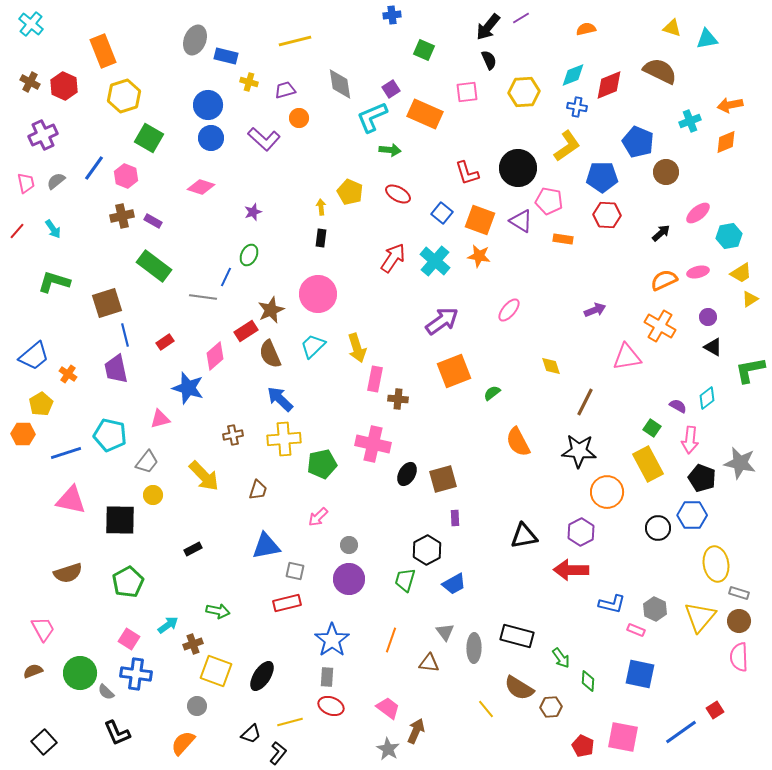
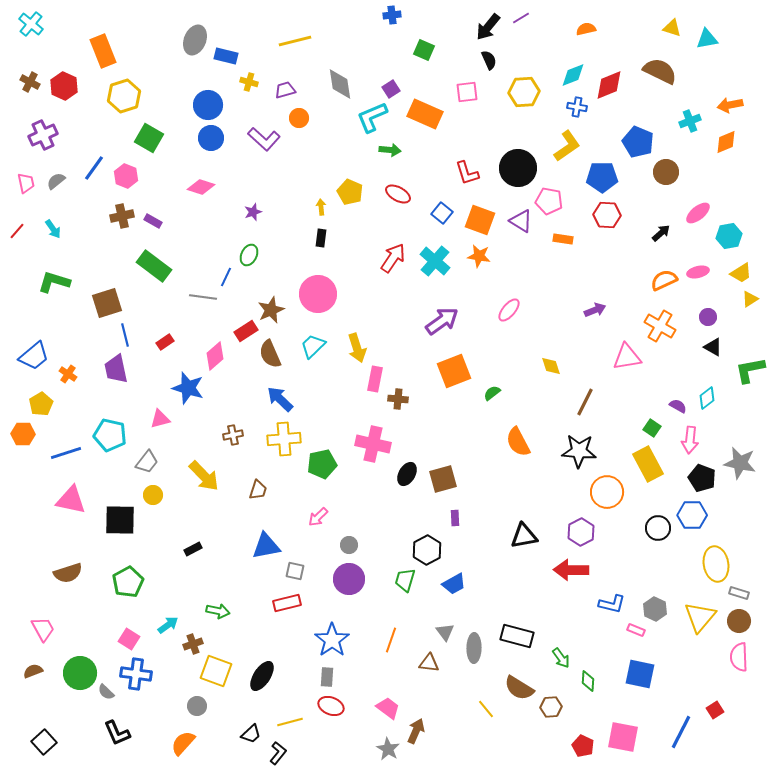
blue line at (681, 732): rotated 28 degrees counterclockwise
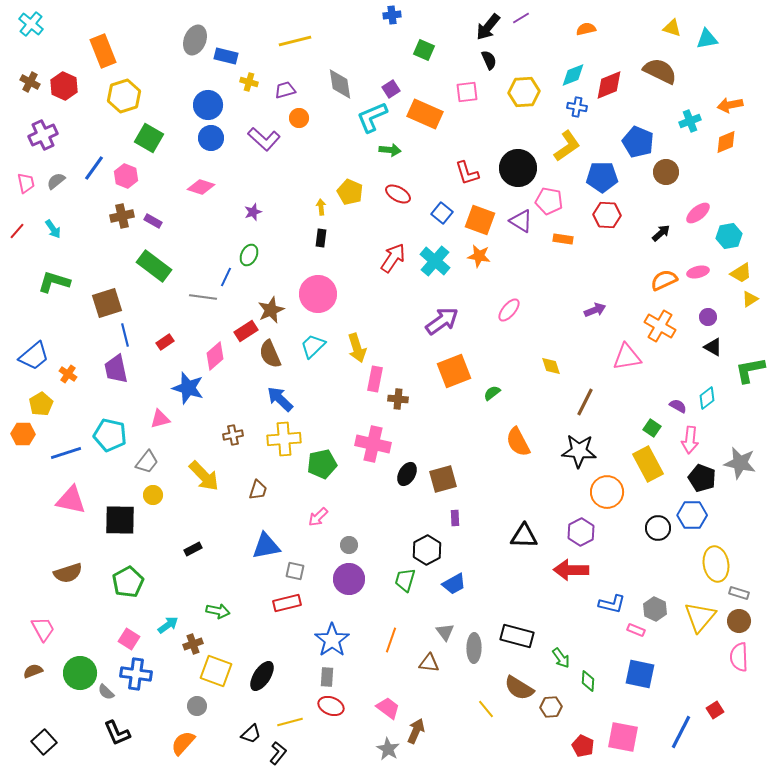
black triangle at (524, 536): rotated 12 degrees clockwise
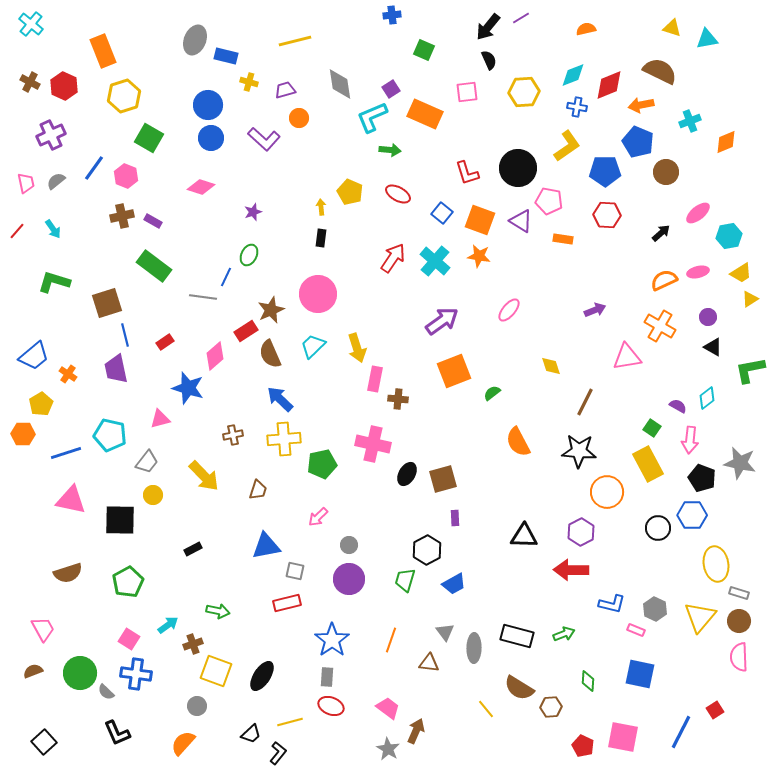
orange arrow at (730, 105): moved 89 px left
purple cross at (43, 135): moved 8 px right
blue pentagon at (602, 177): moved 3 px right, 6 px up
green arrow at (561, 658): moved 3 px right, 24 px up; rotated 75 degrees counterclockwise
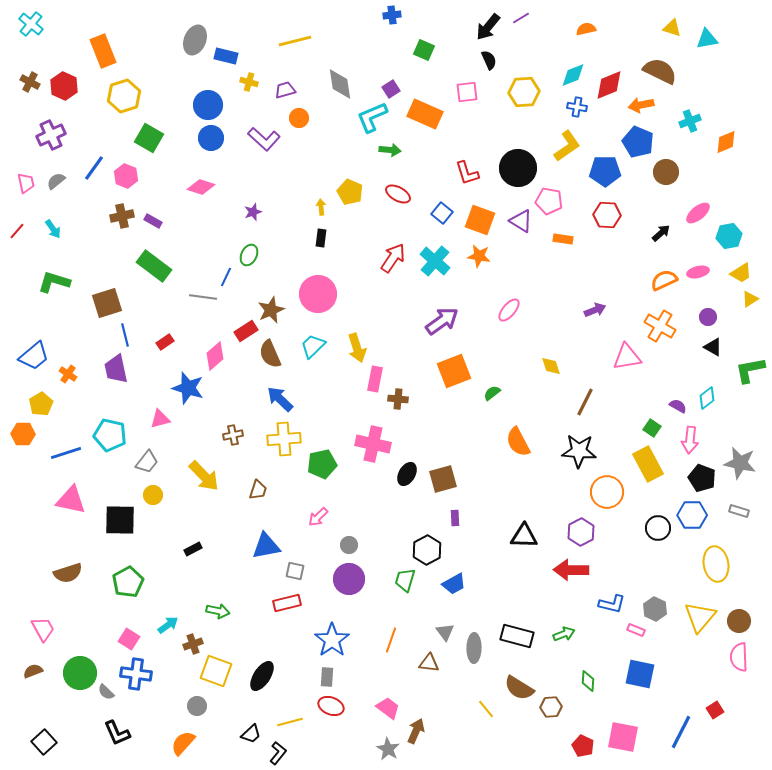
gray rectangle at (739, 593): moved 82 px up
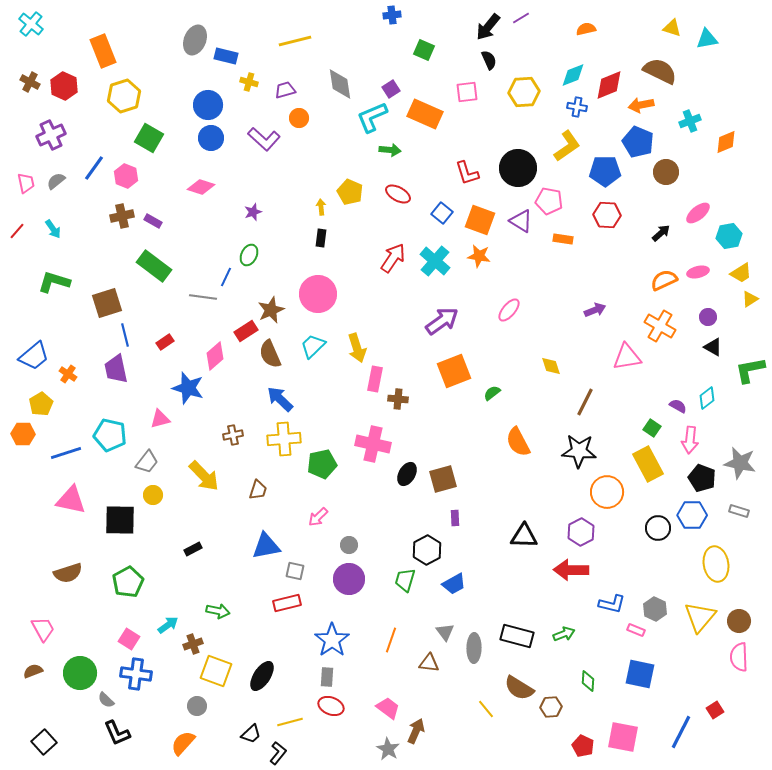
gray semicircle at (106, 692): moved 8 px down
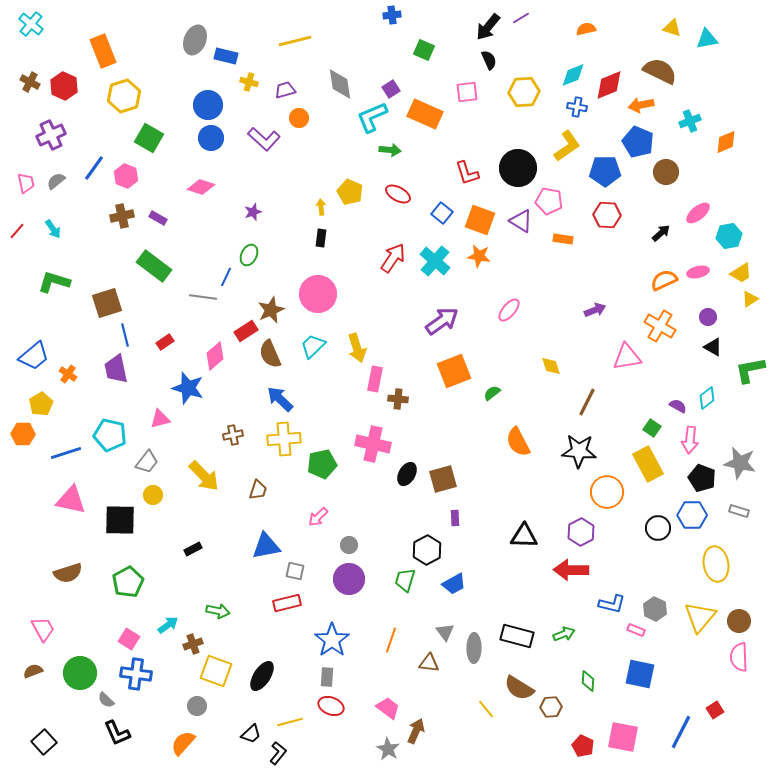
purple rectangle at (153, 221): moved 5 px right, 3 px up
brown line at (585, 402): moved 2 px right
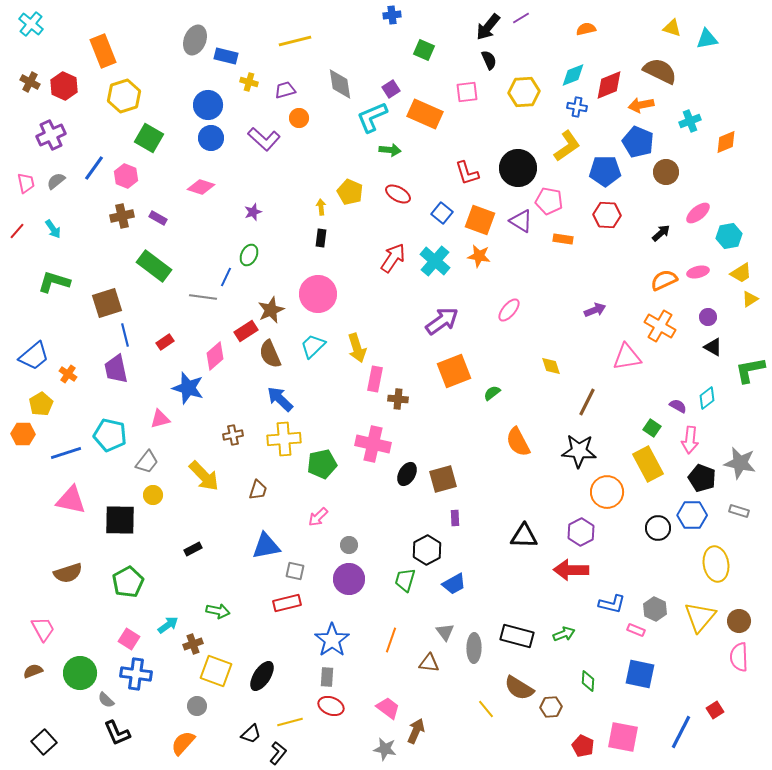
gray star at (388, 749): moved 3 px left; rotated 20 degrees counterclockwise
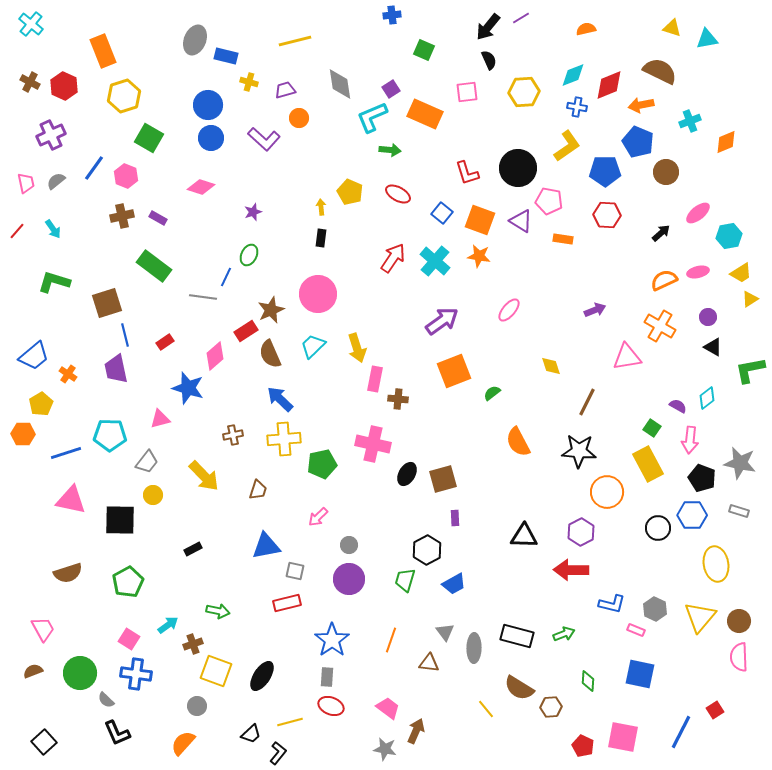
cyan pentagon at (110, 435): rotated 12 degrees counterclockwise
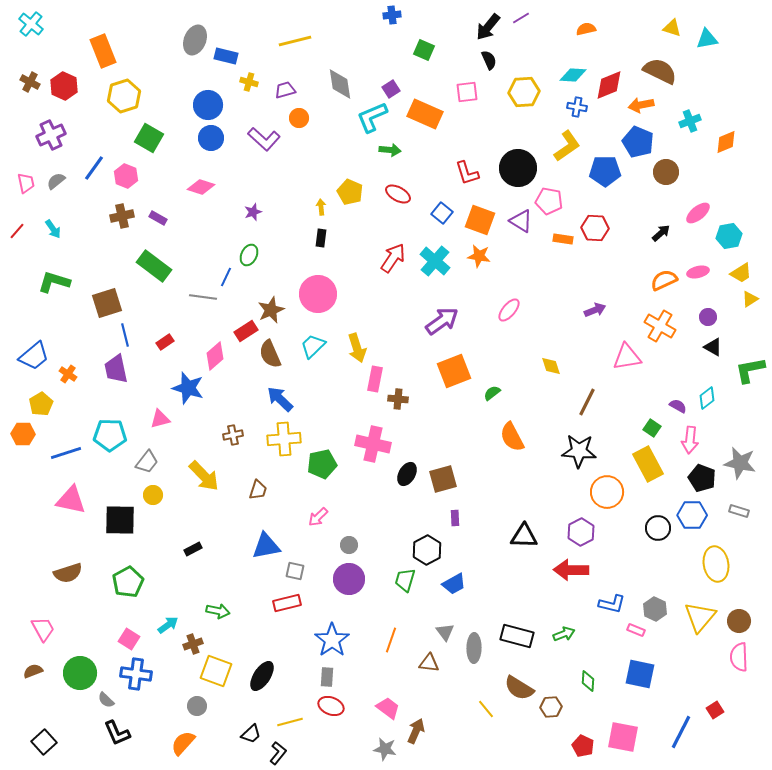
cyan diamond at (573, 75): rotated 24 degrees clockwise
red hexagon at (607, 215): moved 12 px left, 13 px down
orange semicircle at (518, 442): moved 6 px left, 5 px up
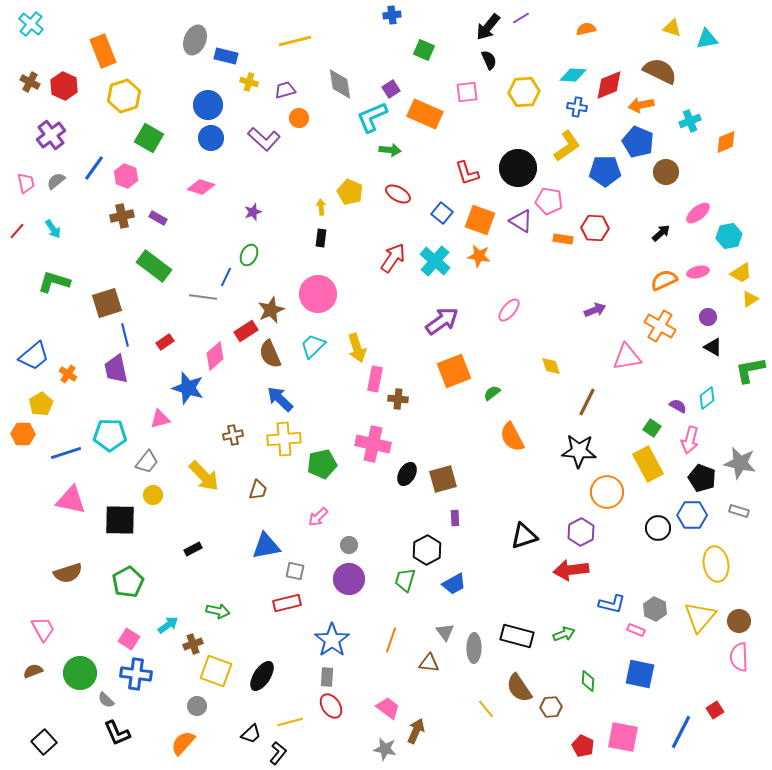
purple cross at (51, 135): rotated 12 degrees counterclockwise
pink arrow at (690, 440): rotated 8 degrees clockwise
black triangle at (524, 536): rotated 20 degrees counterclockwise
red arrow at (571, 570): rotated 8 degrees counterclockwise
brown semicircle at (519, 688): rotated 24 degrees clockwise
red ellipse at (331, 706): rotated 35 degrees clockwise
